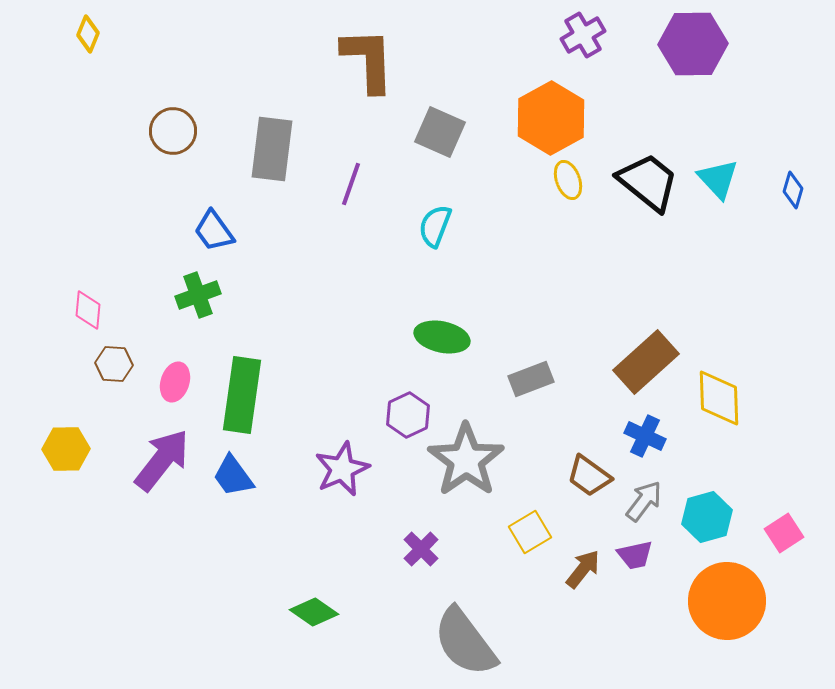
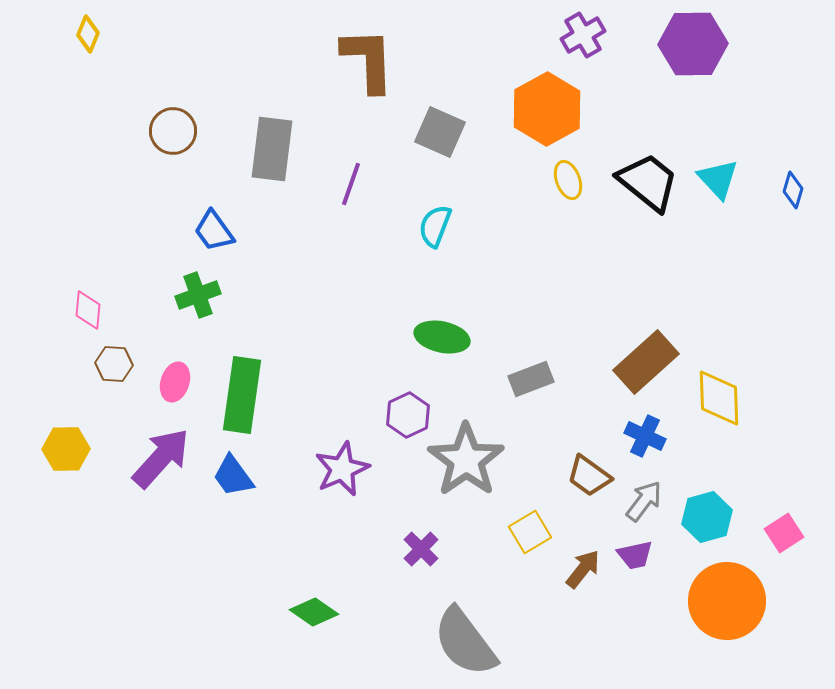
orange hexagon at (551, 118): moved 4 px left, 9 px up
purple arrow at (162, 460): moved 1 px left, 2 px up; rotated 4 degrees clockwise
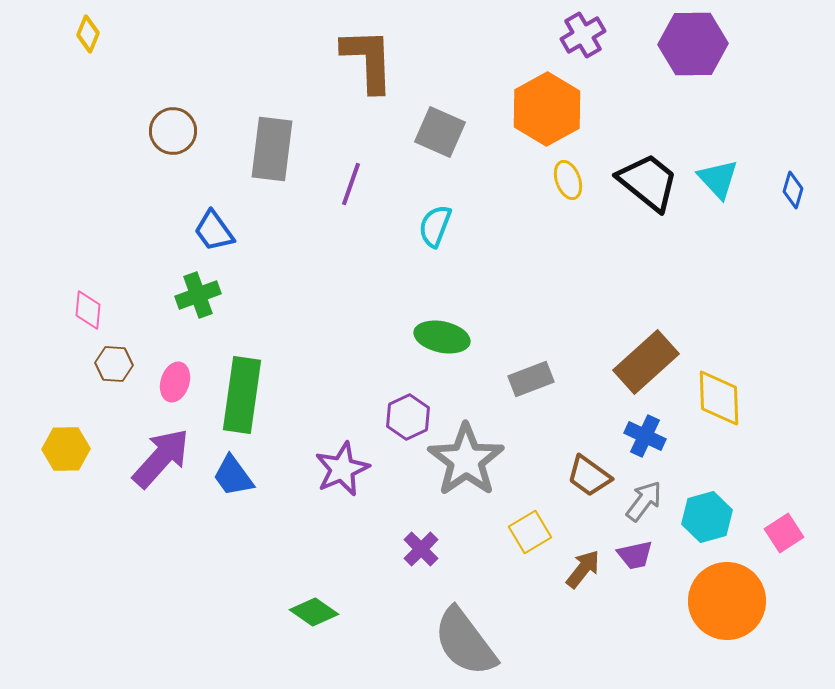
purple hexagon at (408, 415): moved 2 px down
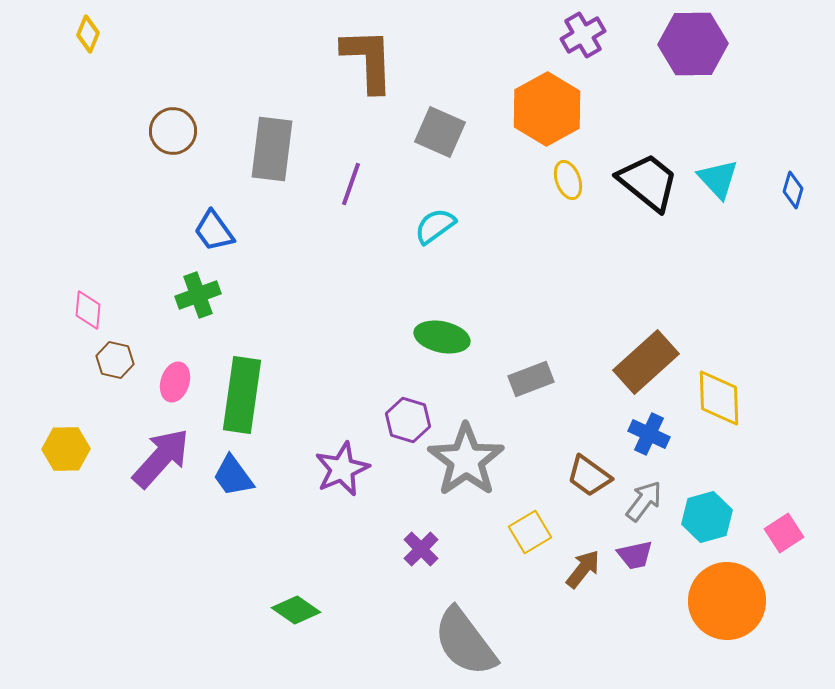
cyan semicircle at (435, 226): rotated 33 degrees clockwise
brown hexagon at (114, 364): moved 1 px right, 4 px up; rotated 9 degrees clockwise
purple hexagon at (408, 417): moved 3 px down; rotated 18 degrees counterclockwise
blue cross at (645, 436): moved 4 px right, 2 px up
green diamond at (314, 612): moved 18 px left, 2 px up
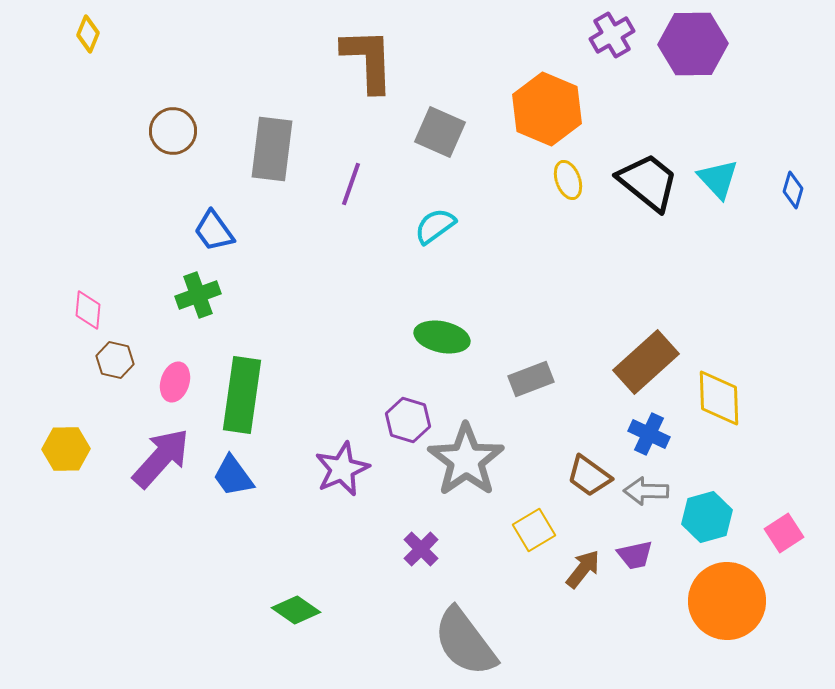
purple cross at (583, 35): moved 29 px right
orange hexagon at (547, 109): rotated 8 degrees counterclockwise
gray arrow at (644, 501): moved 2 px right, 10 px up; rotated 126 degrees counterclockwise
yellow square at (530, 532): moved 4 px right, 2 px up
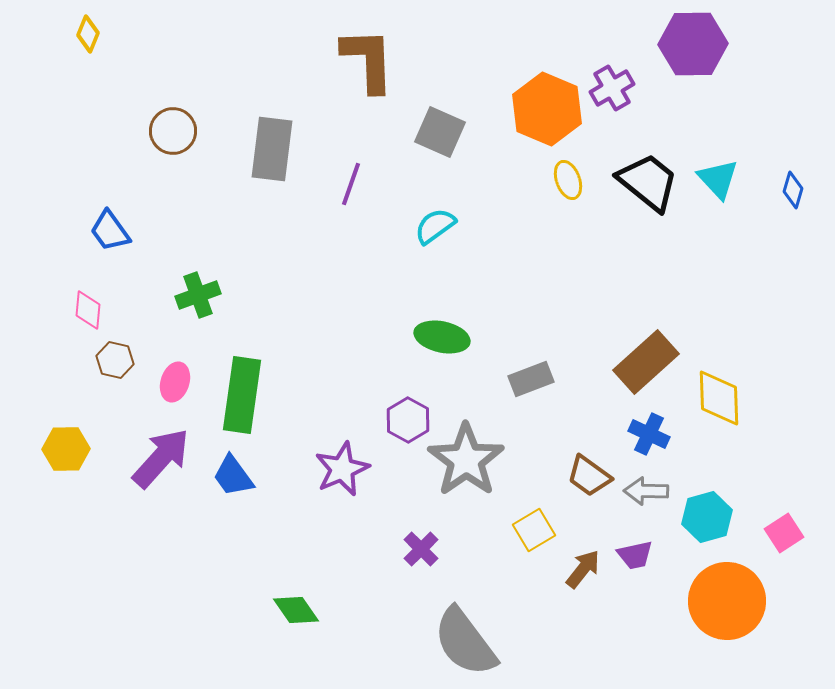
purple cross at (612, 35): moved 53 px down
blue trapezoid at (214, 231): moved 104 px left
purple hexagon at (408, 420): rotated 12 degrees clockwise
green diamond at (296, 610): rotated 21 degrees clockwise
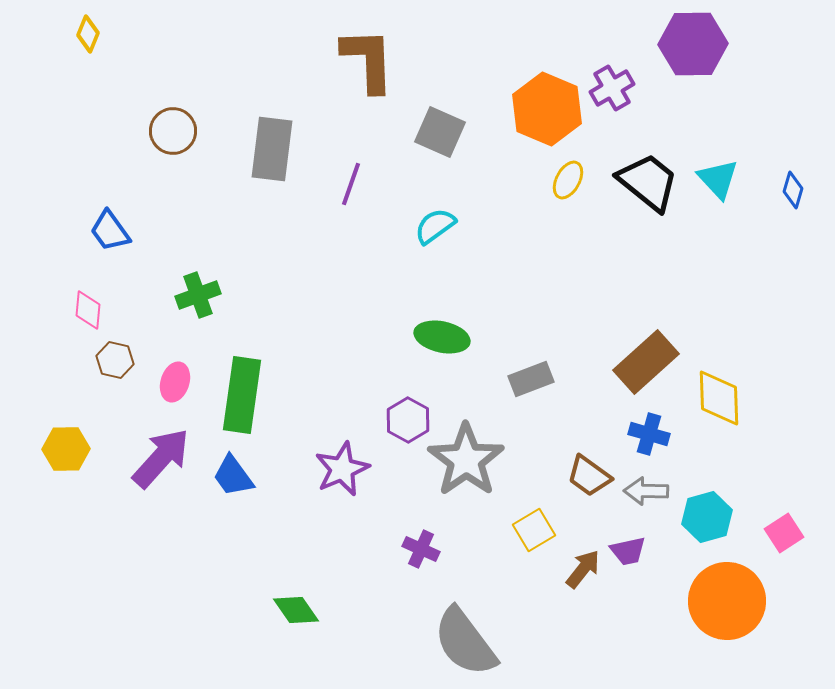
yellow ellipse at (568, 180): rotated 48 degrees clockwise
blue cross at (649, 434): rotated 9 degrees counterclockwise
purple cross at (421, 549): rotated 21 degrees counterclockwise
purple trapezoid at (635, 555): moved 7 px left, 4 px up
